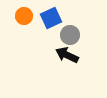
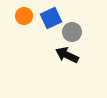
gray circle: moved 2 px right, 3 px up
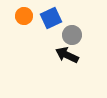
gray circle: moved 3 px down
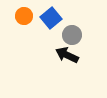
blue square: rotated 15 degrees counterclockwise
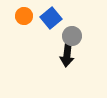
gray circle: moved 1 px down
black arrow: rotated 110 degrees counterclockwise
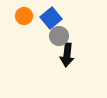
gray circle: moved 13 px left
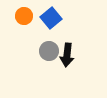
gray circle: moved 10 px left, 15 px down
